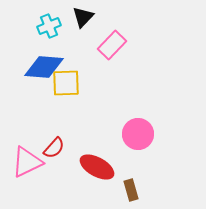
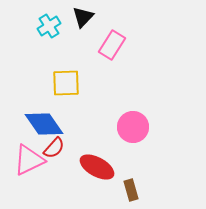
cyan cross: rotated 10 degrees counterclockwise
pink rectangle: rotated 12 degrees counterclockwise
blue diamond: moved 57 px down; rotated 51 degrees clockwise
pink circle: moved 5 px left, 7 px up
pink triangle: moved 2 px right, 2 px up
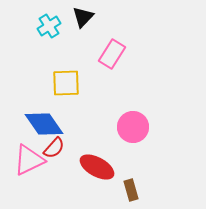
pink rectangle: moved 9 px down
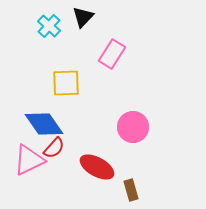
cyan cross: rotated 15 degrees counterclockwise
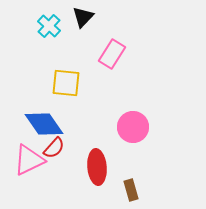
yellow square: rotated 8 degrees clockwise
red ellipse: rotated 56 degrees clockwise
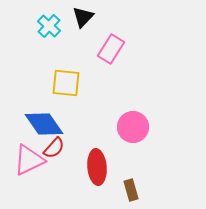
pink rectangle: moved 1 px left, 5 px up
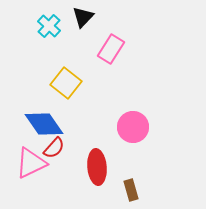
yellow square: rotated 32 degrees clockwise
pink triangle: moved 2 px right, 3 px down
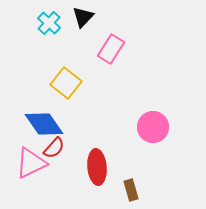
cyan cross: moved 3 px up
pink circle: moved 20 px right
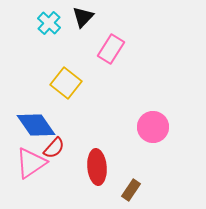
blue diamond: moved 8 px left, 1 px down
pink triangle: rotated 8 degrees counterclockwise
brown rectangle: rotated 50 degrees clockwise
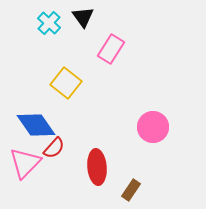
black triangle: rotated 20 degrees counterclockwise
pink triangle: moved 6 px left; rotated 12 degrees counterclockwise
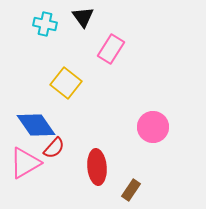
cyan cross: moved 4 px left, 1 px down; rotated 30 degrees counterclockwise
pink triangle: rotated 16 degrees clockwise
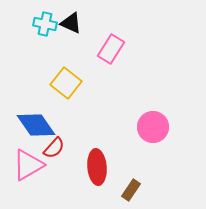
black triangle: moved 12 px left, 6 px down; rotated 30 degrees counterclockwise
pink triangle: moved 3 px right, 2 px down
